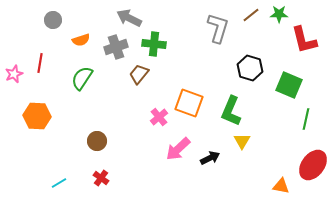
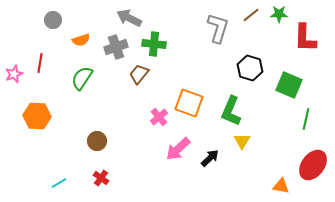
red L-shape: moved 1 px right, 2 px up; rotated 16 degrees clockwise
black arrow: rotated 18 degrees counterclockwise
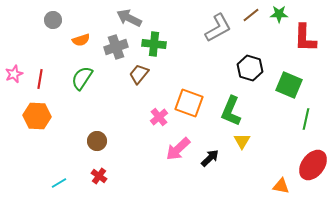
gray L-shape: rotated 44 degrees clockwise
red line: moved 16 px down
red cross: moved 2 px left, 2 px up
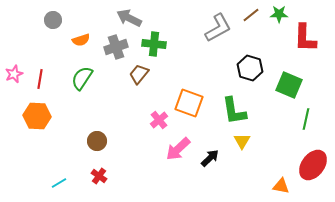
green L-shape: moved 3 px right; rotated 32 degrees counterclockwise
pink cross: moved 3 px down
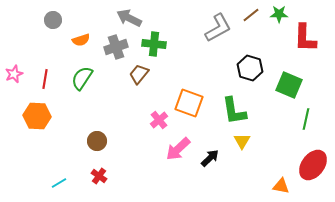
red line: moved 5 px right
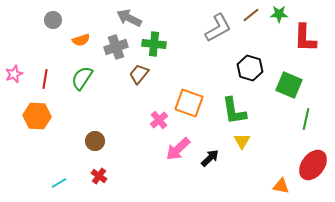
brown circle: moved 2 px left
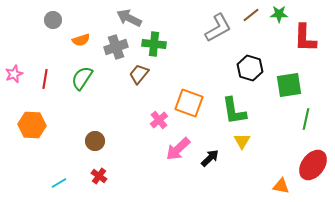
green square: rotated 32 degrees counterclockwise
orange hexagon: moved 5 px left, 9 px down
